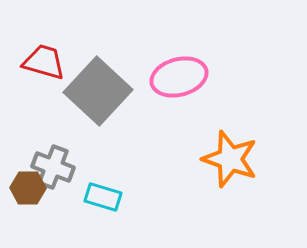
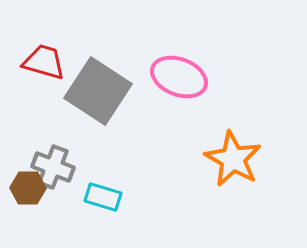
pink ellipse: rotated 36 degrees clockwise
gray square: rotated 10 degrees counterclockwise
orange star: moved 3 px right; rotated 10 degrees clockwise
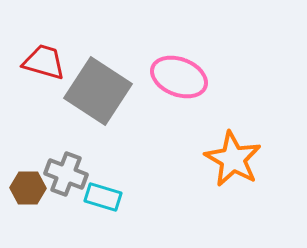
gray cross: moved 13 px right, 7 px down
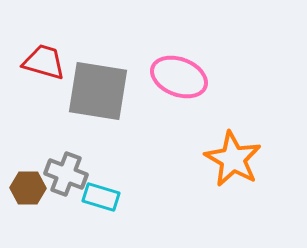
gray square: rotated 24 degrees counterclockwise
cyan rectangle: moved 2 px left
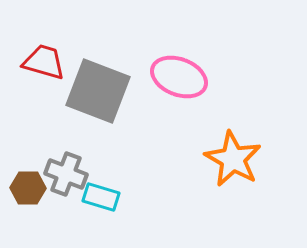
gray square: rotated 12 degrees clockwise
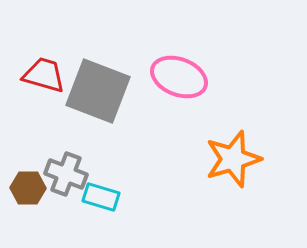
red trapezoid: moved 13 px down
orange star: rotated 26 degrees clockwise
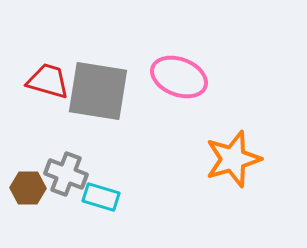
red trapezoid: moved 4 px right, 6 px down
gray square: rotated 12 degrees counterclockwise
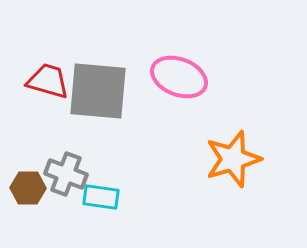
gray square: rotated 4 degrees counterclockwise
cyan rectangle: rotated 9 degrees counterclockwise
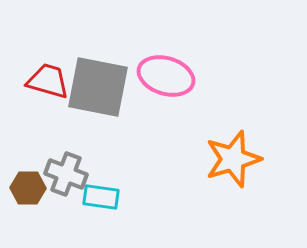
pink ellipse: moved 13 px left, 1 px up; rotated 4 degrees counterclockwise
gray square: moved 4 px up; rotated 6 degrees clockwise
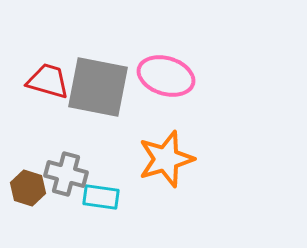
orange star: moved 67 px left
gray cross: rotated 6 degrees counterclockwise
brown hexagon: rotated 16 degrees clockwise
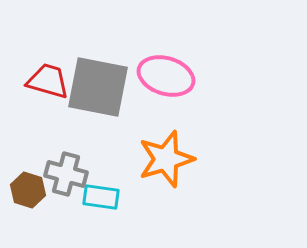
brown hexagon: moved 2 px down
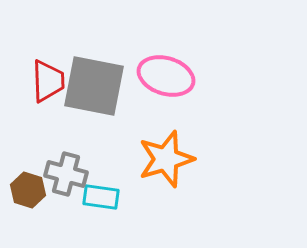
red trapezoid: rotated 72 degrees clockwise
gray square: moved 4 px left, 1 px up
